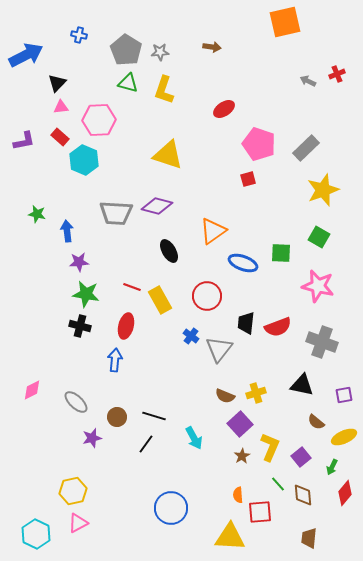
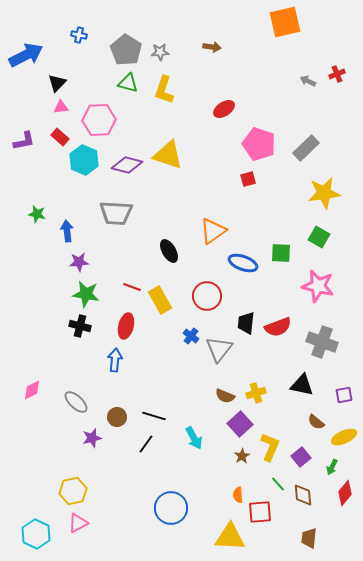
yellow star at (323, 190): moved 1 px right, 3 px down; rotated 12 degrees clockwise
purple diamond at (157, 206): moved 30 px left, 41 px up
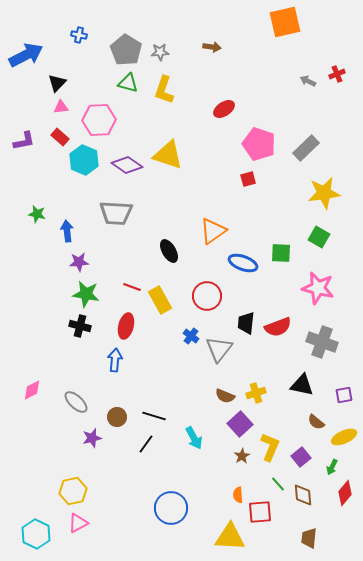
purple diamond at (127, 165): rotated 20 degrees clockwise
pink star at (318, 286): moved 2 px down
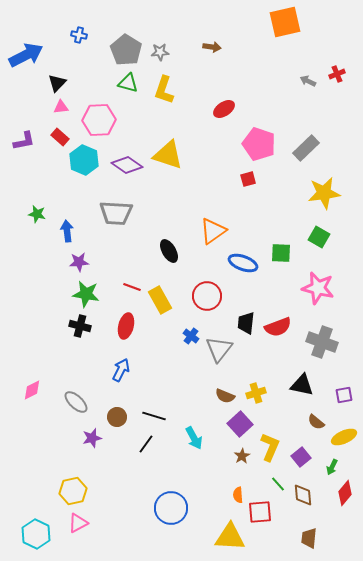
blue arrow at (115, 360): moved 6 px right, 10 px down; rotated 20 degrees clockwise
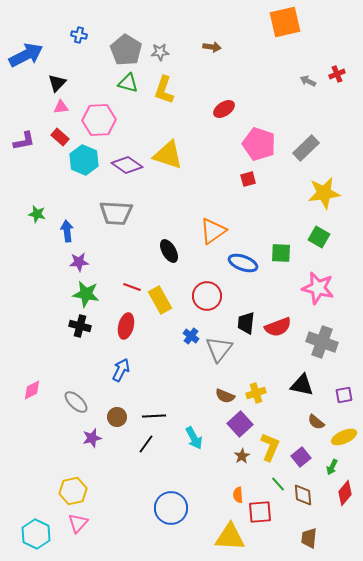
black line at (154, 416): rotated 20 degrees counterclockwise
pink triangle at (78, 523): rotated 20 degrees counterclockwise
